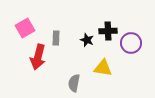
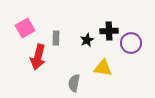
black cross: moved 1 px right
black star: rotated 24 degrees clockwise
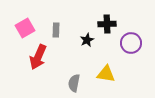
black cross: moved 2 px left, 7 px up
gray rectangle: moved 8 px up
red arrow: rotated 10 degrees clockwise
yellow triangle: moved 3 px right, 6 px down
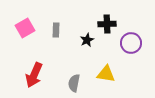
red arrow: moved 4 px left, 18 px down
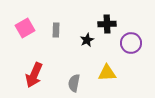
yellow triangle: moved 1 px right, 1 px up; rotated 12 degrees counterclockwise
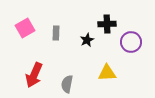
gray rectangle: moved 3 px down
purple circle: moved 1 px up
gray semicircle: moved 7 px left, 1 px down
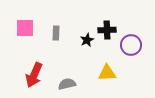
black cross: moved 6 px down
pink square: rotated 30 degrees clockwise
purple circle: moved 3 px down
gray semicircle: rotated 66 degrees clockwise
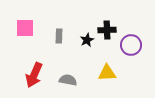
gray rectangle: moved 3 px right, 3 px down
gray semicircle: moved 1 px right, 4 px up; rotated 24 degrees clockwise
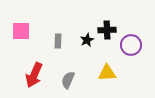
pink square: moved 4 px left, 3 px down
gray rectangle: moved 1 px left, 5 px down
gray semicircle: rotated 78 degrees counterclockwise
